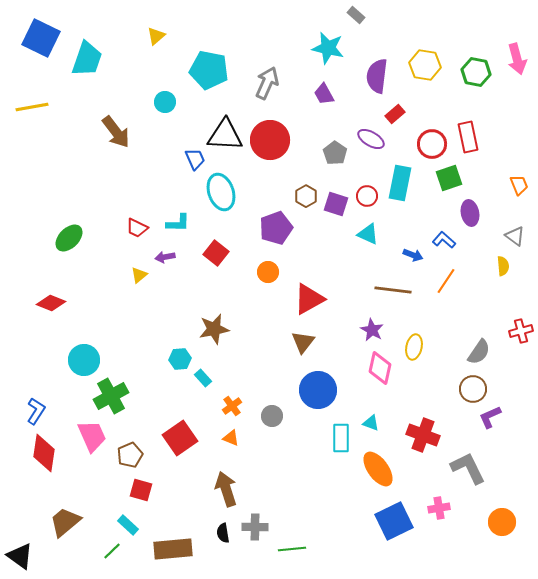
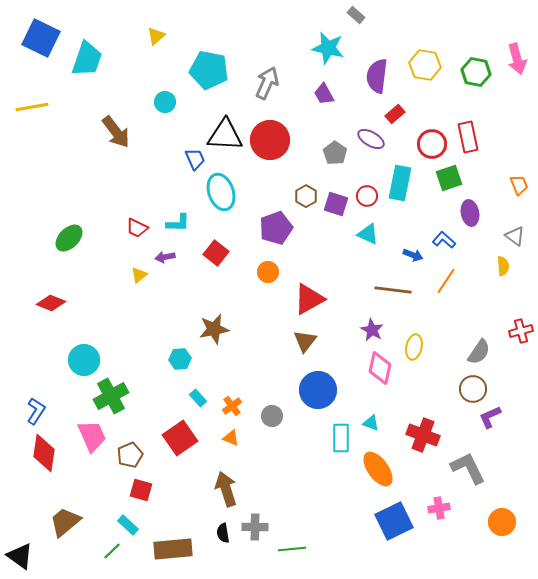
brown triangle at (303, 342): moved 2 px right, 1 px up
cyan rectangle at (203, 378): moved 5 px left, 20 px down
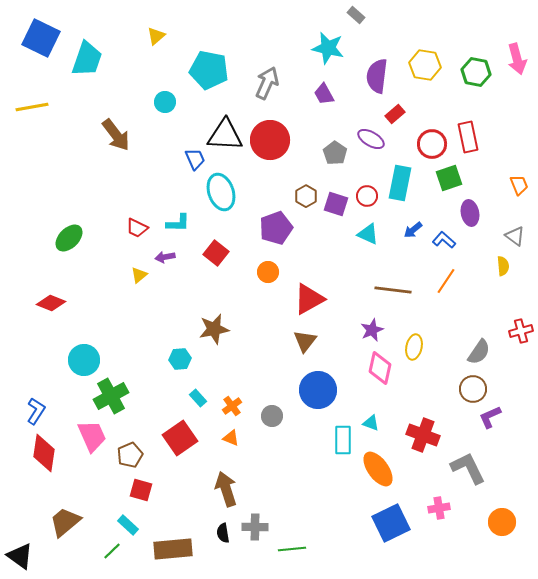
brown arrow at (116, 132): moved 3 px down
blue arrow at (413, 255): moved 25 px up; rotated 120 degrees clockwise
purple star at (372, 330): rotated 20 degrees clockwise
cyan rectangle at (341, 438): moved 2 px right, 2 px down
blue square at (394, 521): moved 3 px left, 2 px down
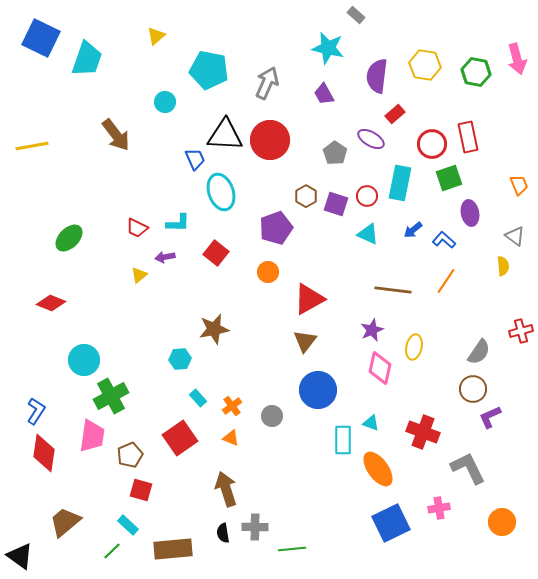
yellow line at (32, 107): moved 39 px down
red cross at (423, 435): moved 3 px up
pink trapezoid at (92, 436): rotated 32 degrees clockwise
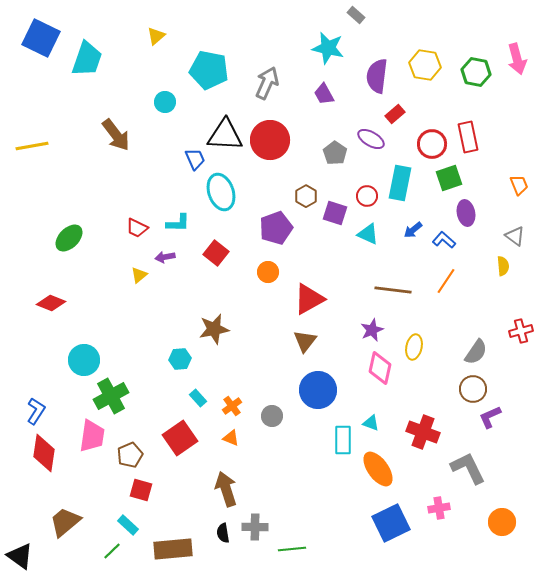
purple square at (336, 204): moved 1 px left, 9 px down
purple ellipse at (470, 213): moved 4 px left
gray semicircle at (479, 352): moved 3 px left
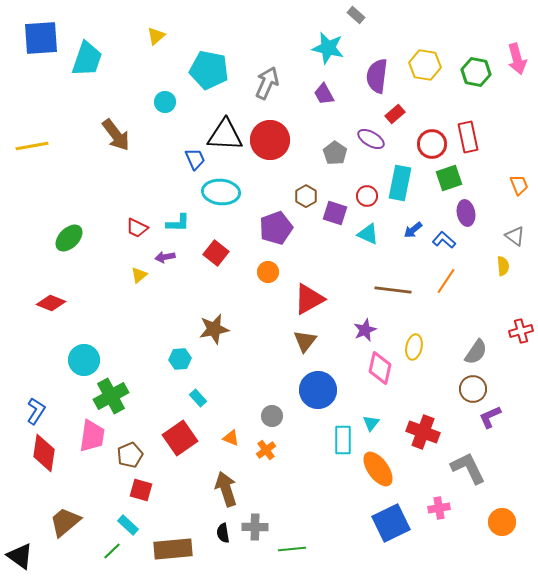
blue square at (41, 38): rotated 30 degrees counterclockwise
cyan ellipse at (221, 192): rotated 66 degrees counterclockwise
purple star at (372, 330): moved 7 px left
orange cross at (232, 406): moved 34 px right, 44 px down
cyan triangle at (371, 423): rotated 48 degrees clockwise
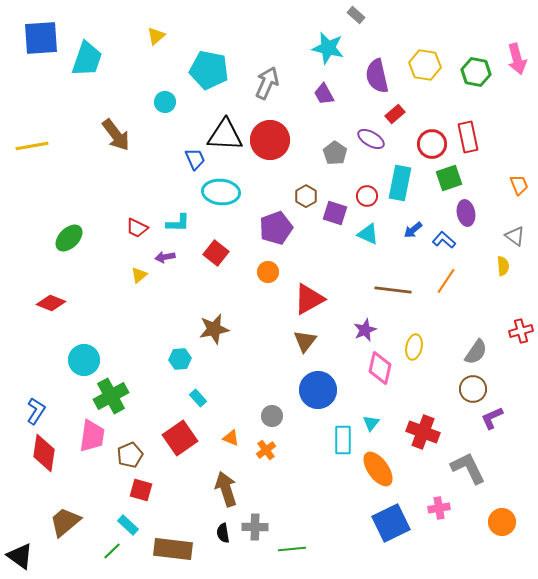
purple semicircle at (377, 76): rotated 20 degrees counterclockwise
purple L-shape at (490, 417): moved 2 px right, 1 px down
brown rectangle at (173, 549): rotated 12 degrees clockwise
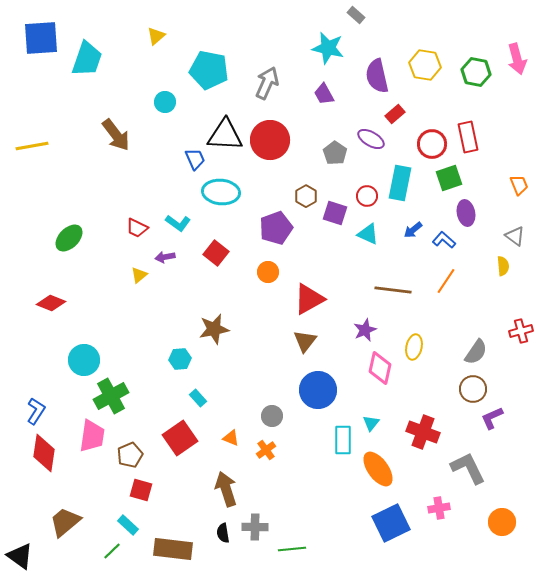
cyan L-shape at (178, 223): rotated 35 degrees clockwise
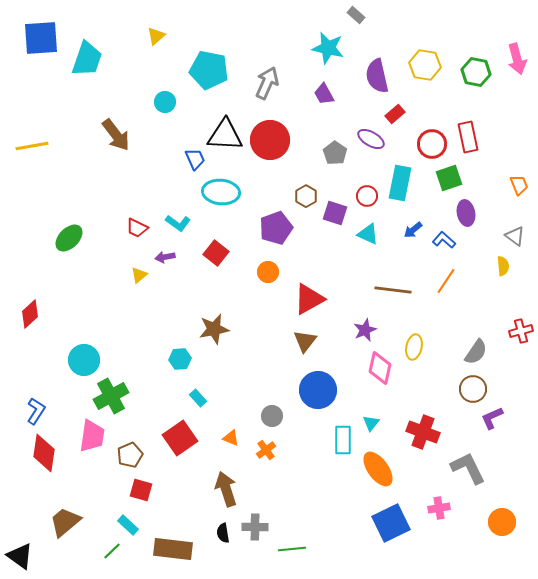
red diamond at (51, 303): moved 21 px left, 11 px down; rotated 64 degrees counterclockwise
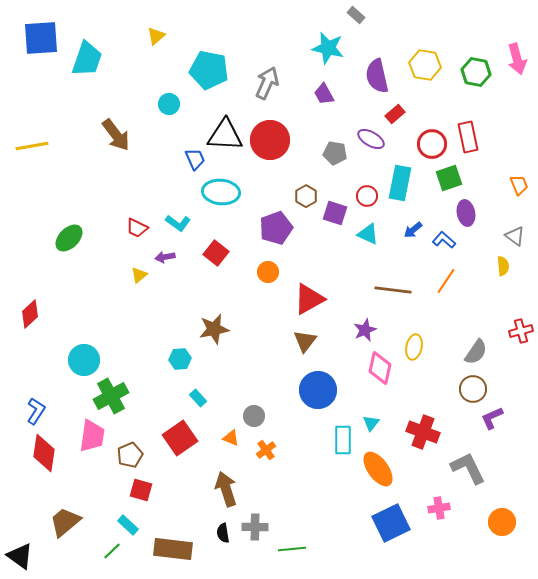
cyan circle at (165, 102): moved 4 px right, 2 px down
gray pentagon at (335, 153): rotated 25 degrees counterclockwise
gray circle at (272, 416): moved 18 px left
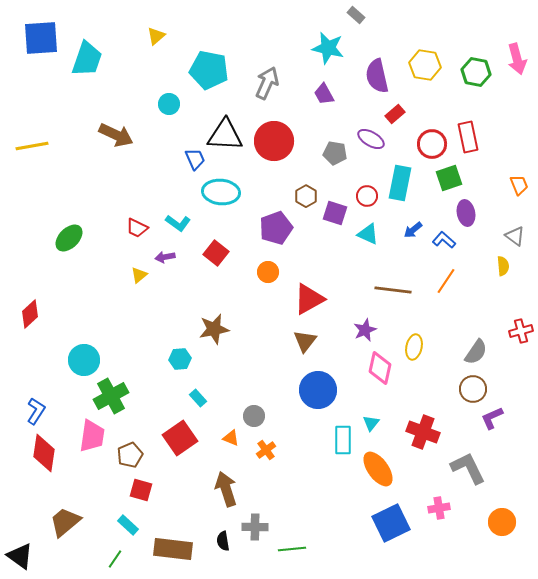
brown arrow at (116, 135): rotated 28 degrees counterclockwise
red circle at (270, 140): moved 4 px right, 1 px down
black semicircle at (223, 533): moved 8 px down
green line at (112, 551): moved 3 px right, 8 px down; rotated 12 degrees counterclockwise
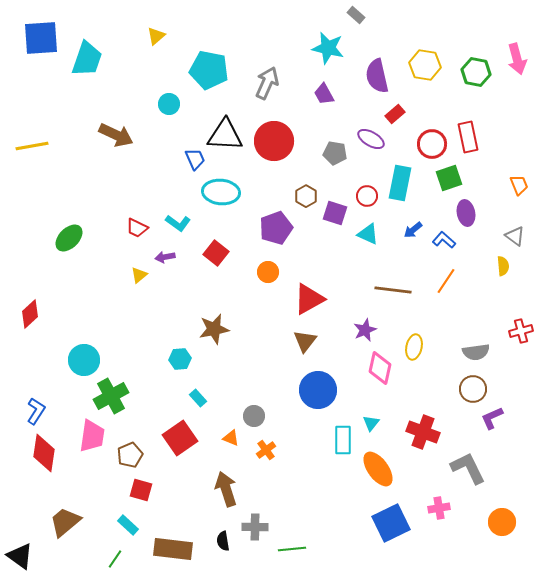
gray semicircle at (476, 352): rotated 48 degrees clockwise
